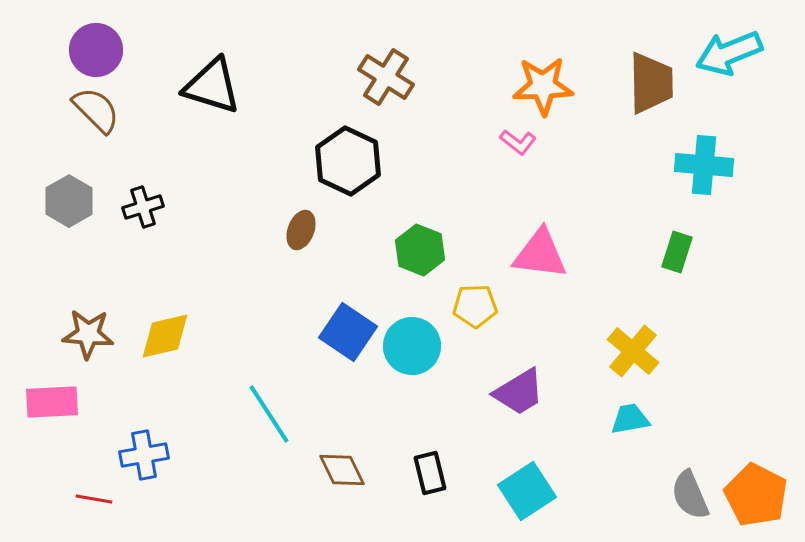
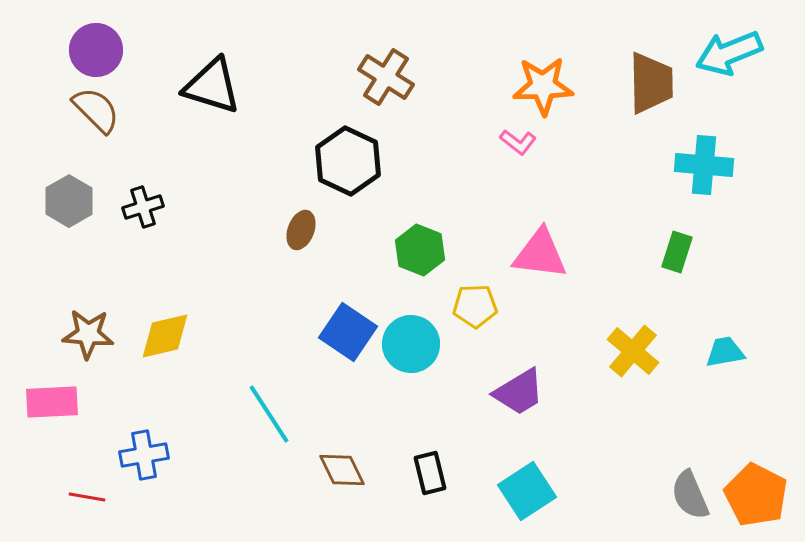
cyan circle: moved 1 px left, 2 px up
cyan trapezoid: moved 95 px right, 67 px up
red line: moved 7 px left, 2 px up
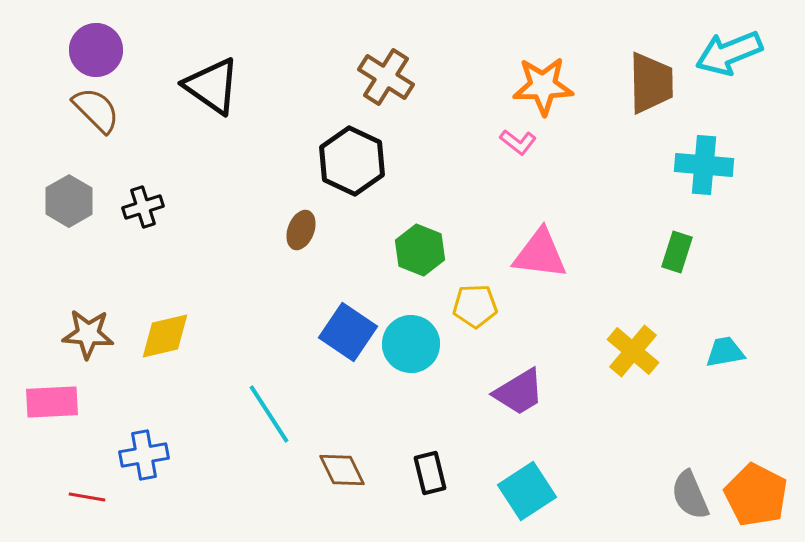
black triangle: rotated 18 degrees clockwise
black hexagon: moved 4 px right
